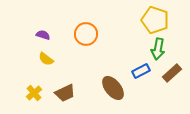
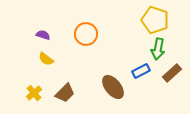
brown ellipse: moved 1 px up
brown trapezoid: rotated 20 degrees counterclockwise
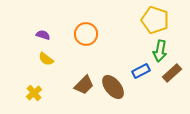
green arrow: moved 2 px right, 2 px down
brown trapezoid: moved 19 px right, 8 px up
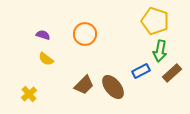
yellow pentagon: moved 1 px down
orange circle: moved 1 px left
yellow cross: moved 5 px left, 1 px down
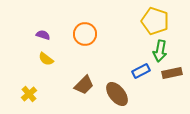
brown rectangle: rotated 30 degrees clockwise
brown ellipse: moved 4 px right, 7 px down
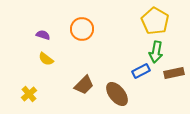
yellow pentagon: rotated 12 degrees clockwise
orange circle: moved 3 px left, 5 px up
green arrow: moved 4 px left, 1 px down
brown rectangle: moved 2 px right
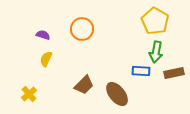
yellow semicircle: rotated 77 degrees clockwise
blue rectangle: rotated 30 degrees clockwise
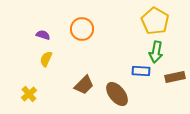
brown rectangle: moved 1 px right, 4 px down
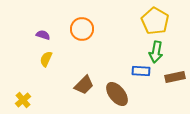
yellow cross: moved 6 px left, 6 px down
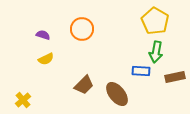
yellow semicircle: rotated 140 degrees counterclockwise
